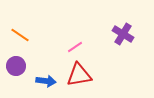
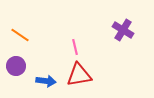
purple cross: moved 4 px up
pink line: rotated 70 degrees counterclockwise
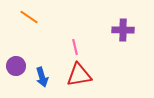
purple cross: rotated 30 degrees counterclockwise
orange line: moved 9 px right, 18 px up
blue arrow: moved 4 px left, 4 px up; rotated 66 degrees clockwise
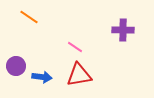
pink line: rotated 42 degrees counterclockwise
blue arrow: rotated 66 degrees counterclockwise
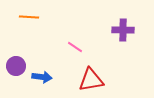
orange line: rotated 30 degrees counterclockwise
red triangle: moved 12 px right, 5 px down
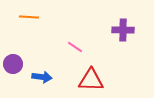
purple circle: moved 3 px left, 2 px up
red triangle: rotated 12 degrees clockwise
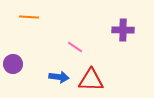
blue arrow: moved 17 px right
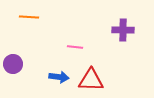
pink line: rotated 28 degrees counterclockwise
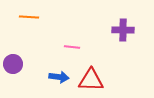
pink line: moved 3 px left
